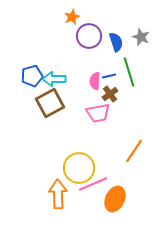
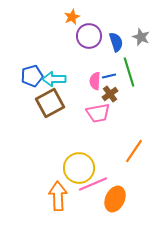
orange arrow: moved 2 px down
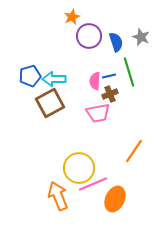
blue pentagon: moved 2 px left
brown cross: rotated 14 degrees clockwise
orange arrow: rotated 20 degrees counterclockwise
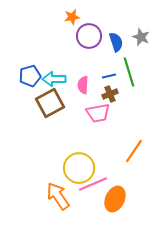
orange star: rotated 14 degrees clockwise
pink semicircle: moved 12 px left, 4 px down
orange arrow: rotated 12 degrees counterclockwise
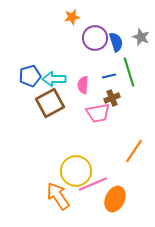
purple circle: moved 6 px right, 2 px down
brown cross: moved 2 px right, 4 px down
yellow circle: moved 3 px left, 3 px down
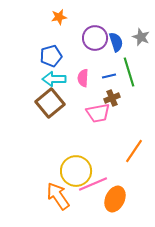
orange star: moved 13 px left
blue pentagon: moved 21 px right, 20 px up
pink semicircle: moved 7 px up
brown square: rotated 12 degrees counterclockwise
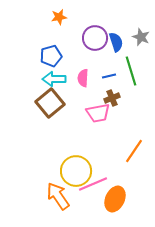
green line: moved 2 px right, 1 px up
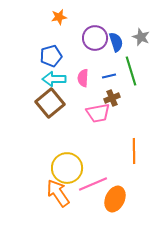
orange line: rotated 35 degrees counterclockwise
yellow circle: moved 9 px left, 3 px up
orange arrow: moved 3 px up
